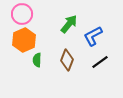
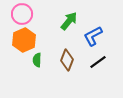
green arrow: moved 3 px up
black line: moved 2 px left
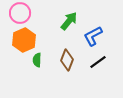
pink circle: moved 2 px left, 1 px up
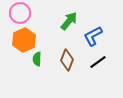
green semicircle: moved 1 px up
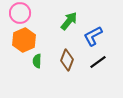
green semicircle: moved 2 px down
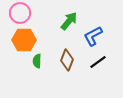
orange hexagon: rotated 25 degrees clockwise
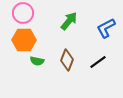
pink circle: moved 3 px right
blue L-shape: moved 13 px right, 8 px up
green semicircle: rotated 80 degrees counterclockwise
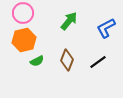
orange hexagon: rotated 15 degrees counterclockwise
green semicircle: rotated 40 degrees counterclockwise
